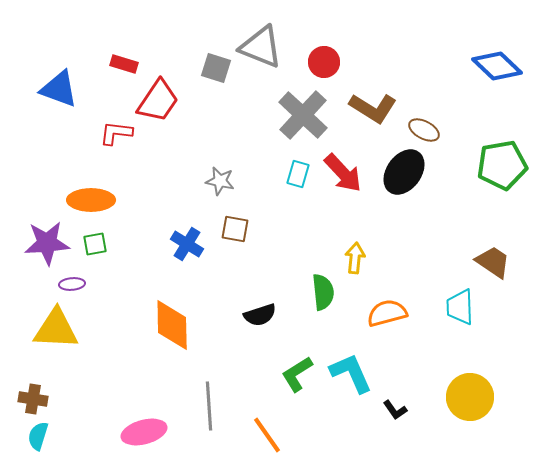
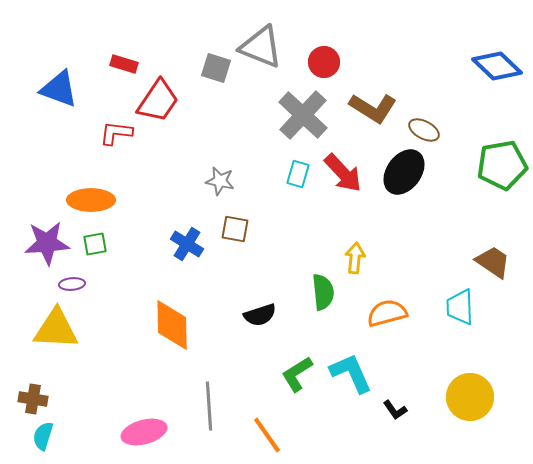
cyan semicircle: moved 5 px right
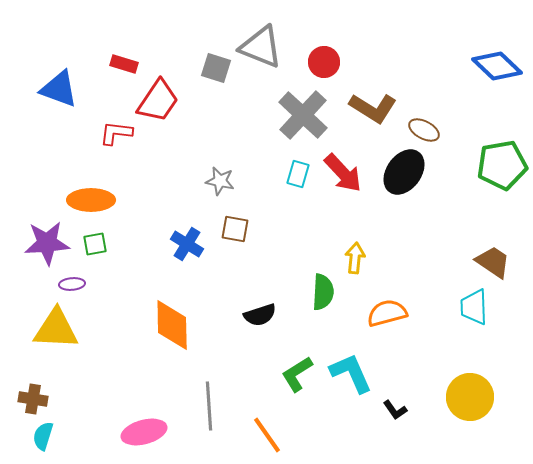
green semicircle: rotated 9 degrees clockwise
cyan trapezoid: moved 14 px right
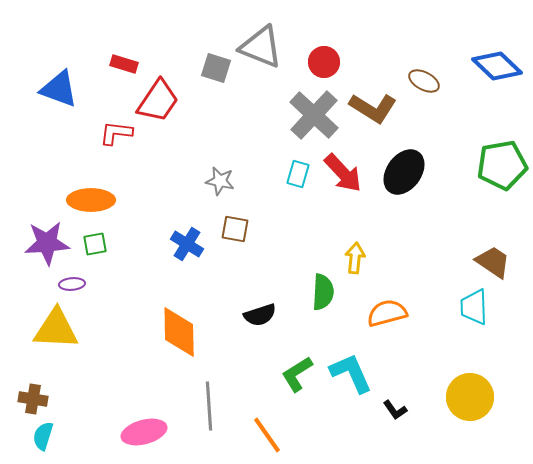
gray cross: moved 11 px right
brown ellipse: moved 49 px up
orange diamond: moved 7 px right, 7 px down
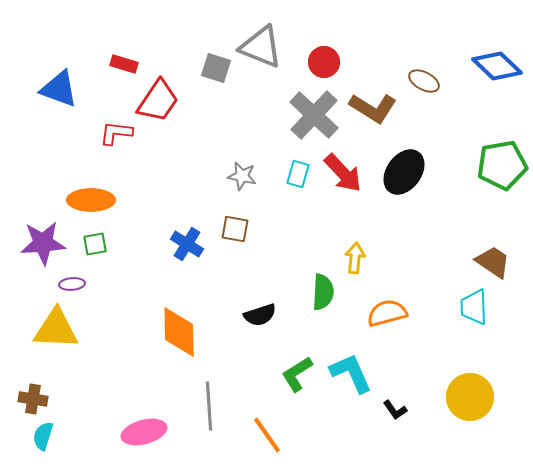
gray star: moved 22 px right, 5 px up
purple star: moved 4 px left
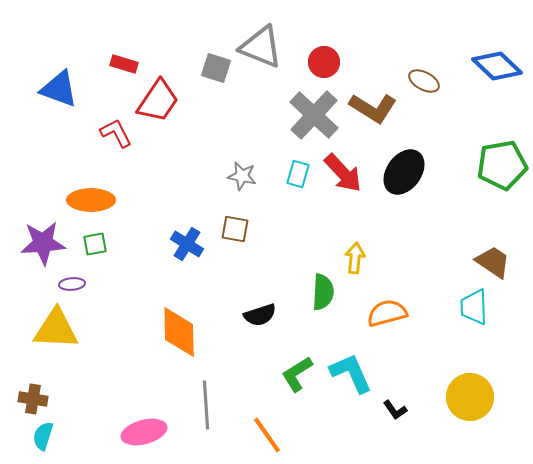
red L-shape: rotated 56 degrees clockwise
gray line: moved 3 px left, 1 px up
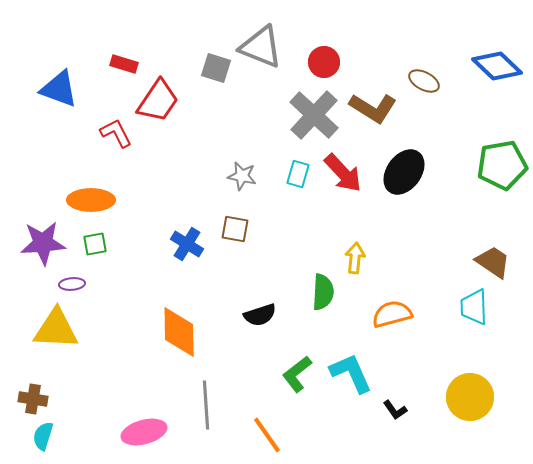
orange semicircle: moved 5 px right, 1 px down
green L-shape: rotated 6 degrees counterclockwise
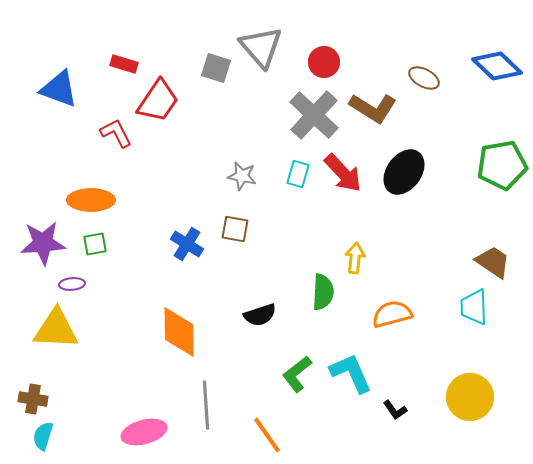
gray triangle: rotated 27 degrees clockwise
brown ellipse: moved 3 px up
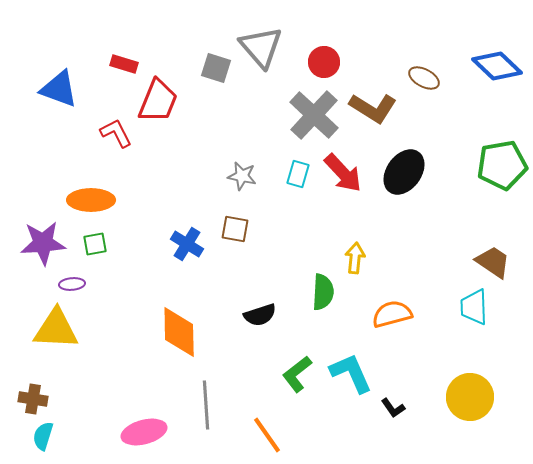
red trapezoid: rotated 12 degrees counterclockwise
black L-shape: moved 2 px left, 2 px up
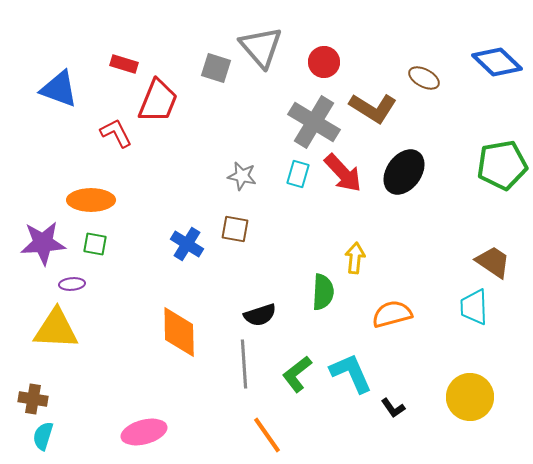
blue diamond: moved 4 px up
gray cross: moved 7 px down; rotated 12 degrees counterclockwise
green square: rotated 20 degrees clockwise
gray line: moved 38 px right, 41 px up
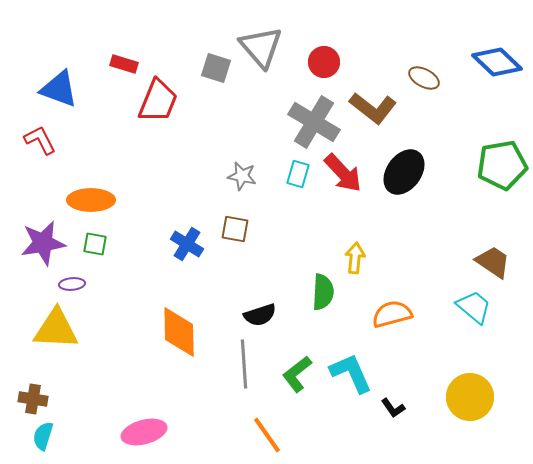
brown L-shape: rotated 6 degrees clockwise
red L-shape: moved 76 px left, 7 px down
purple star: rotated 6 degrees counterclockwise
cyan trapezoid: rotated 132 degrees clockwise
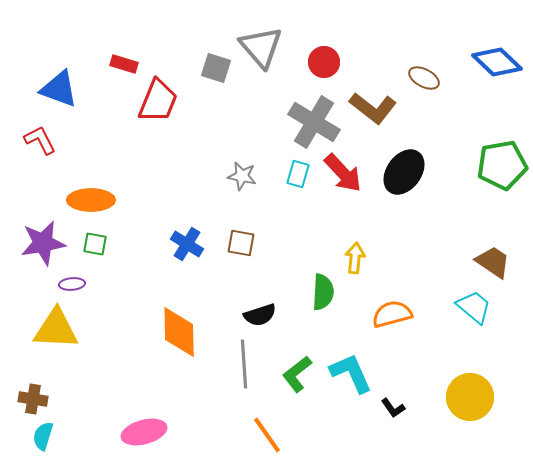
brown square: moved 6 px right, 14 px down
